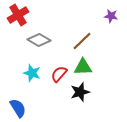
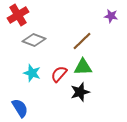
gray diamond: moved 5 px left; rotated 10 degrees counterclockwise
blue semicircle: moved 2 px right
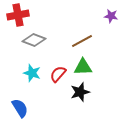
red cross: rotated 20 degrees clockwise
brown line: rotated 15 degrees clockwise
red semicircle: moved 1 px left
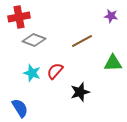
red cross: moved 1 px right, 2 px down
green triangle: moved 30 px right, 4 px up
red semicircle: moved 3 px left, 3 px up
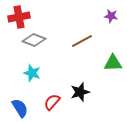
red semicircle: moved 3 px left, 31 px down
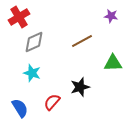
red cross: rotated 20 degrees counterclockwise
gray diamond: moved 2 px down; rotated 45 degrees counterclockwise
black star: moved 5 px up
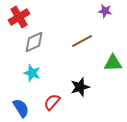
purple star: moved 6 px left, 5 px up
blue semicircle: moved 1 px right
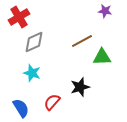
green triangle: moved 11 px left, 6 px up
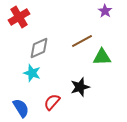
purple star: rotated 24 degrees clockwise
gray diamond: moved 5 px right, 6 px down
